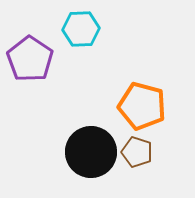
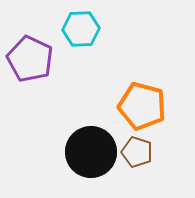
purple pentagon: rotated 9 degrees counterclockwise
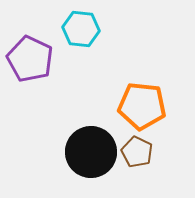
cyan hexagon: rotated 9 degrees clockwise
orange pentagon: rotated 9 degrees counterclockwise
brown pentagon: rotated 8 degrees clockwise
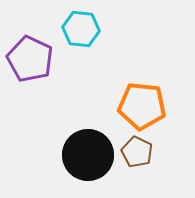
black circle: moved 3 px left, 3 px down
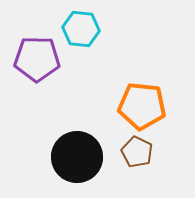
purple pentagon: moved 7 px right; rotated 24 degrees counterclockwise
black circle: moved 11 px left, 2 px down
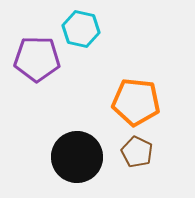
cyan hexagon: rotated 6 degrees clockwise
orange pentagon: moved 6 px left, 4 px up
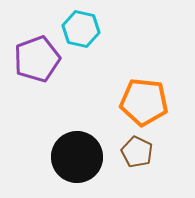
purple pentagon: rotated 21 degrees counterclockwise
orange pentagon: moved 8 px right
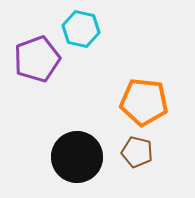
brown pentagon: rotated 12 degrees counterclockwise
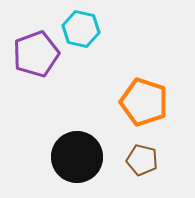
purple pentagon: moved 1 px left, 5 px up
orange pentagon: rotated 12 degrees clockwise
brown pentagon: moved 5 px right, 8 px down
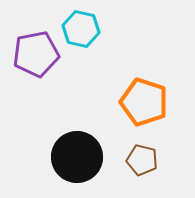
purple pentagon: rotated 9 degrees clockwise
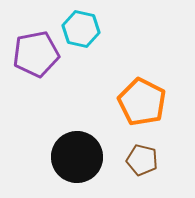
orange pentagon: moved 2 px left; rotated 9 degrees clockwise
